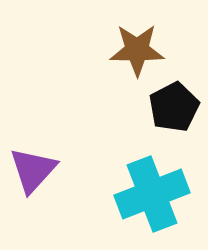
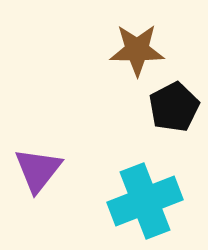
purple triangle: moved 5 px right; rotated 4 degrees counterclockwise
cyan cross: moved 7 px left, 7 px down
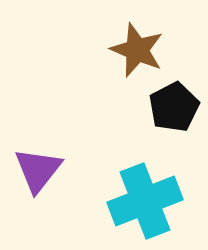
brown star: rotated 22 degrees clockwise
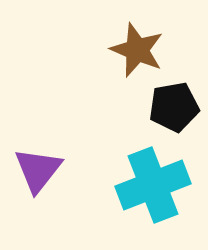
black pentagon: rotated 18 degrees clockwise
cyan cross: moved 8 px right, 16 px up
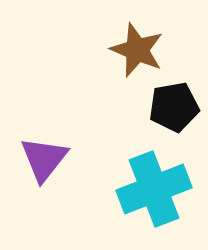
purple triangle: moved 6 px right, 11 px up
cyan cross: moved 1 px right, 4 px down
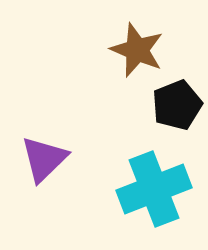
black pentagon: moved 3 px right, 2 px up; rotated 12 degrees counterclockwise
purple triangle: rotated 8 degrees clockwise
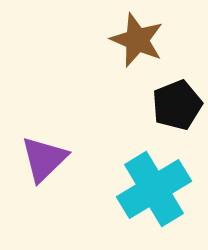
brown star: moved 10 px up
cyan cross: rotated 10 degrees counterclockwise
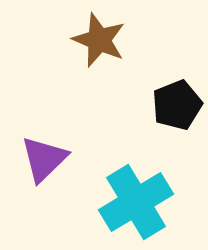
brown star: moved 38 px left
cyan cross: moved 18 px left, 13 px down
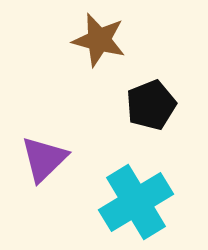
brown star: rotated 8 degrees counterclockwise
black pentagon: moved 26 px left
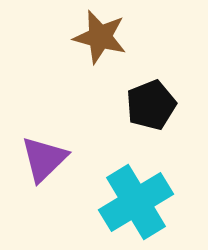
brown star: moved 1 px right, 3 px up
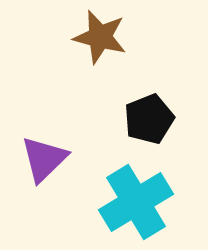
black pentagon: moved 2 px left, 14 px down
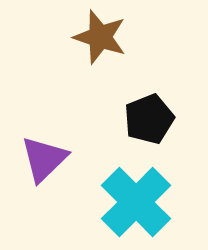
brown star: rotated 4 degrees clockwise
cyan cross: rotated 14 degrees counterclockwise
